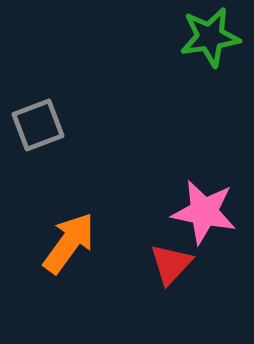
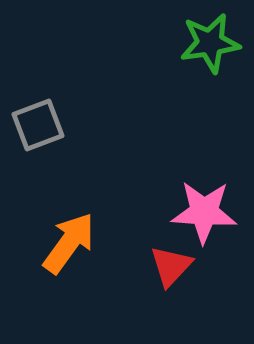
green star: moved 6 px down
pink star: rotated 8 degrees counterclockwise
red triangle: moved 2 px down
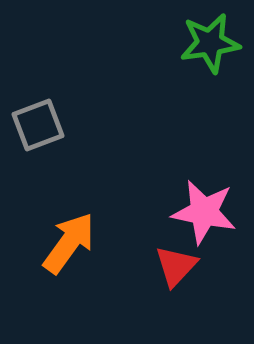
pink star: rotated 8 degrees clockwise
red triangle: moved 5 px right
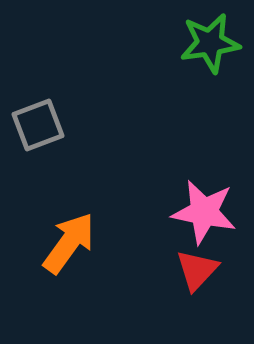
red triangle: moved 21 px right, 4 px down
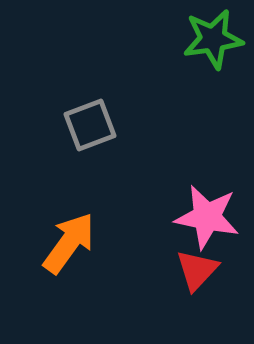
green star: moved 3 px right, 4 px up
gray square: moved 52 px right
pink star: moved 3 px right, 5 px down
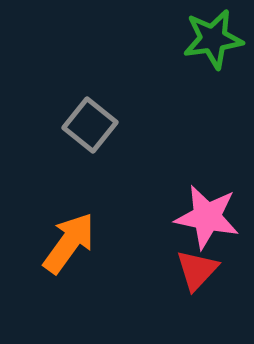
gray square: rotated 30 degrees counterclockwise
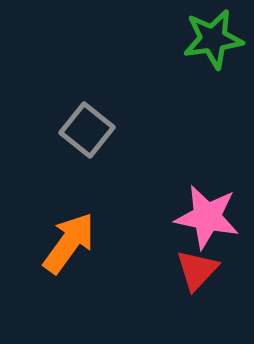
gray square: moved 3 px left, 5 px down
